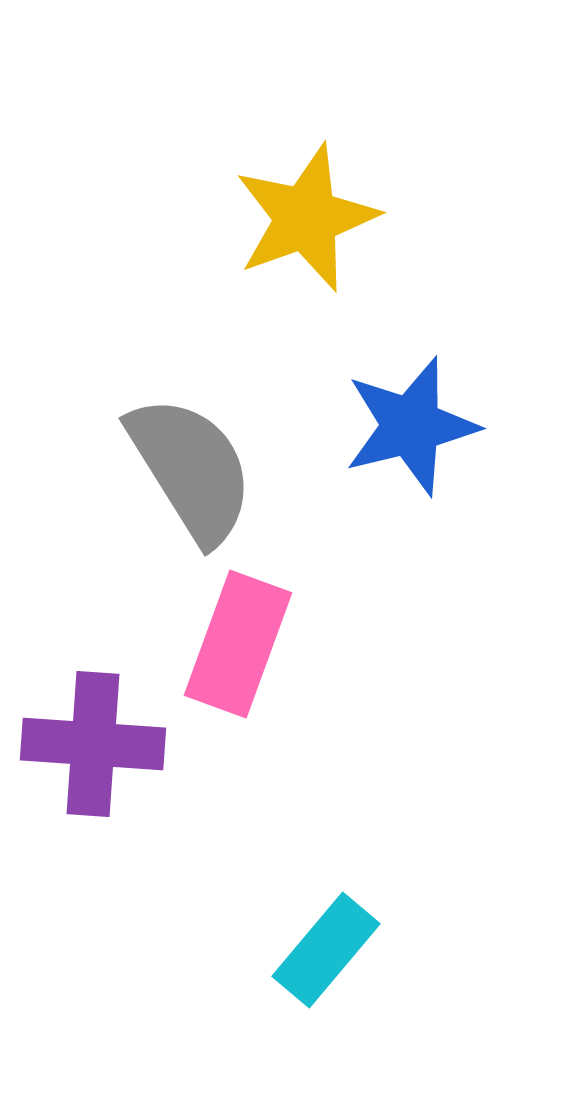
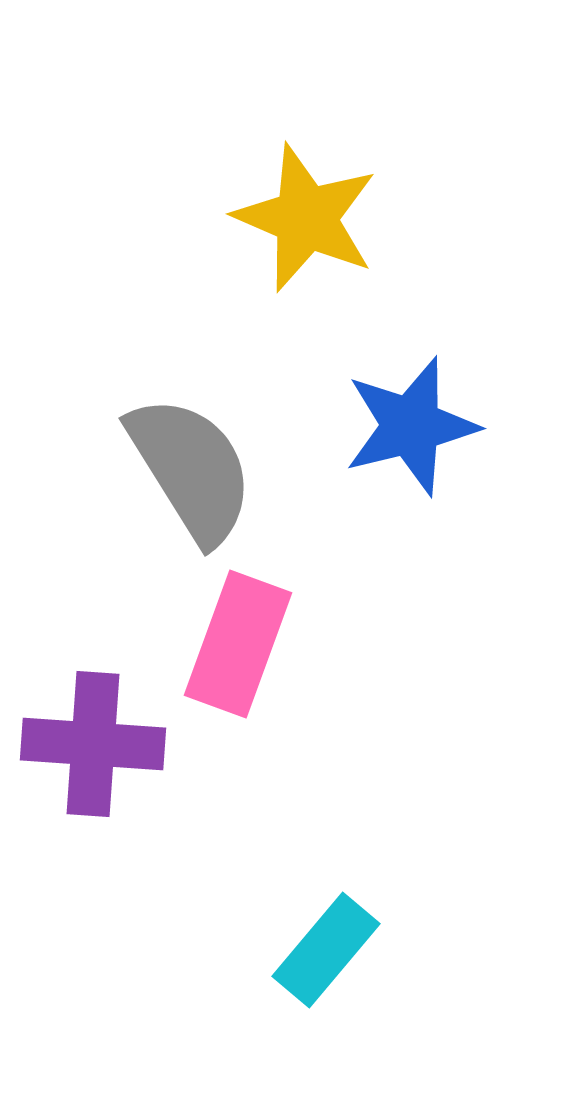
yellow star: rotated 29 degrees counterclockwise
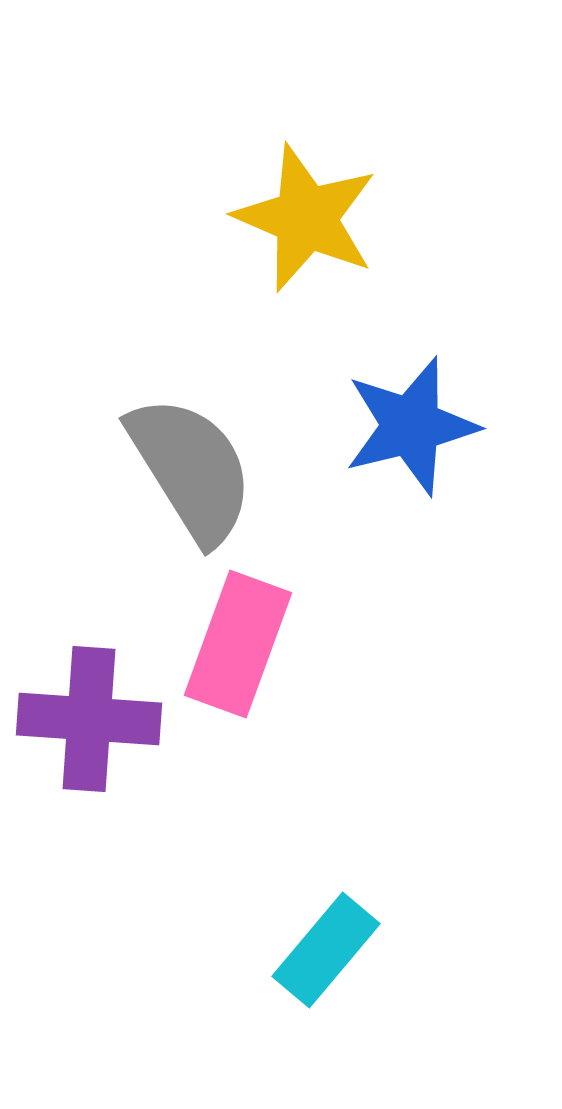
purple cross: moved 4 px left, 25 px up
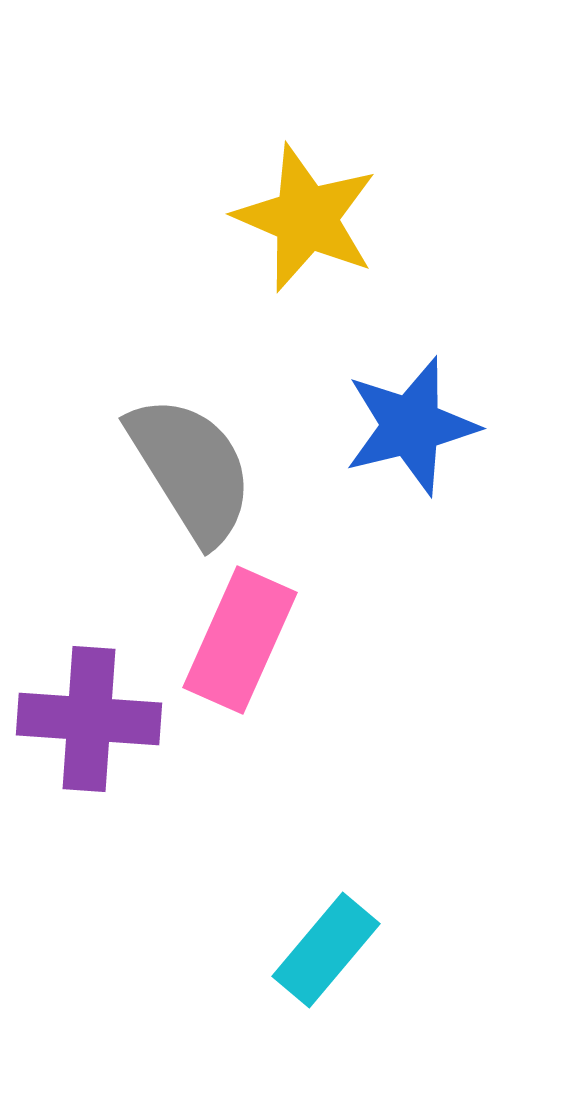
pink rectangle: moved 2 px right, 4 px up; rotated 4 degrees clockwise
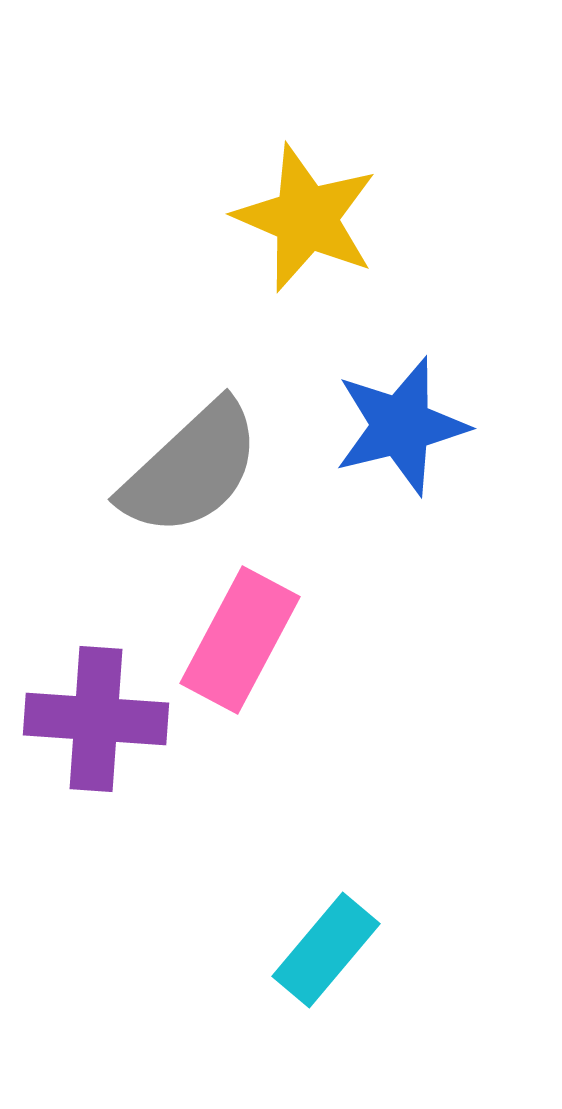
blue star: moved 10 px left
gray semicircle: rotated 79 degrees clockwise
pink rectangle: rotated 4 degrees clockwise
purple cross: moved 7 px right
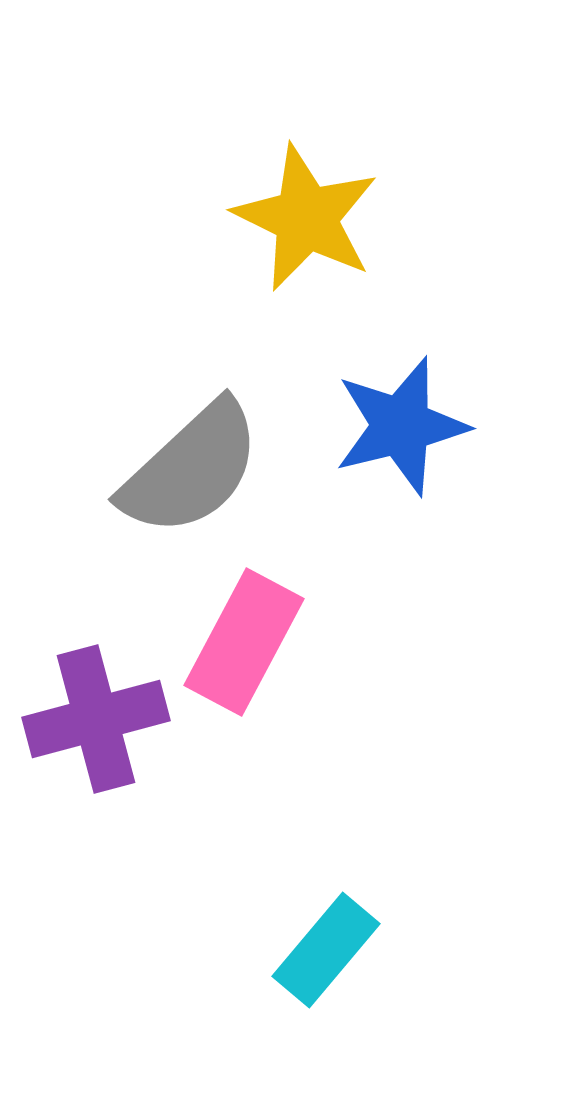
yellow star: rotated 3 degrees clockwise
pink rectangle: moved 4 px right, 2 px down
purple cross: rotated 19 degrees counterclockwise
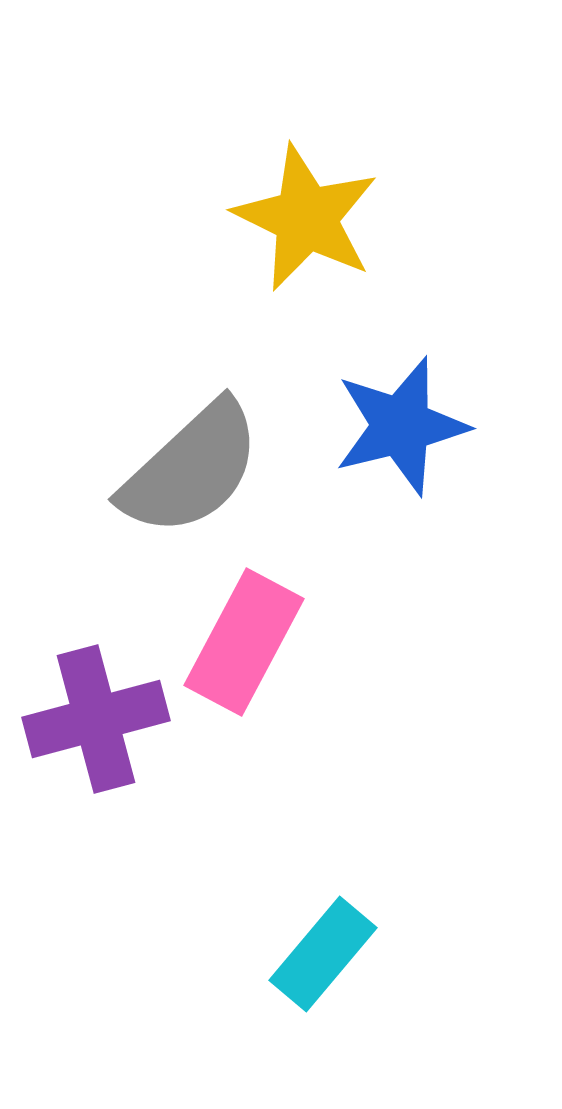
cyan rectangle: moved 3 px left, 4 px down
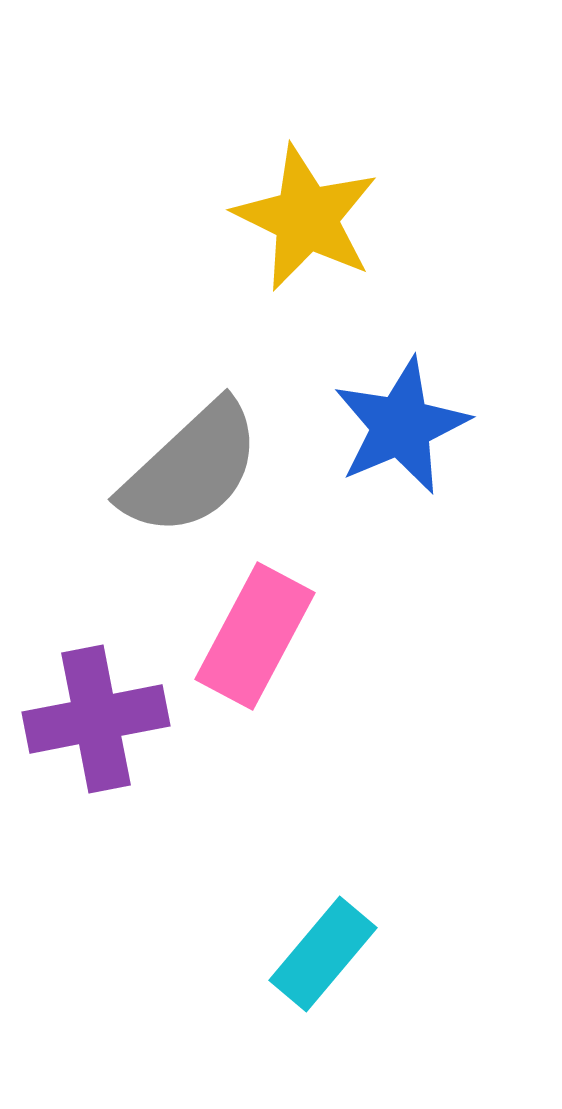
blue star: rotated 9 degrees counterclockwise
pink rectangle: moved 11 px right, 6 px up
purple cross: rotated 4 degrees clockwise
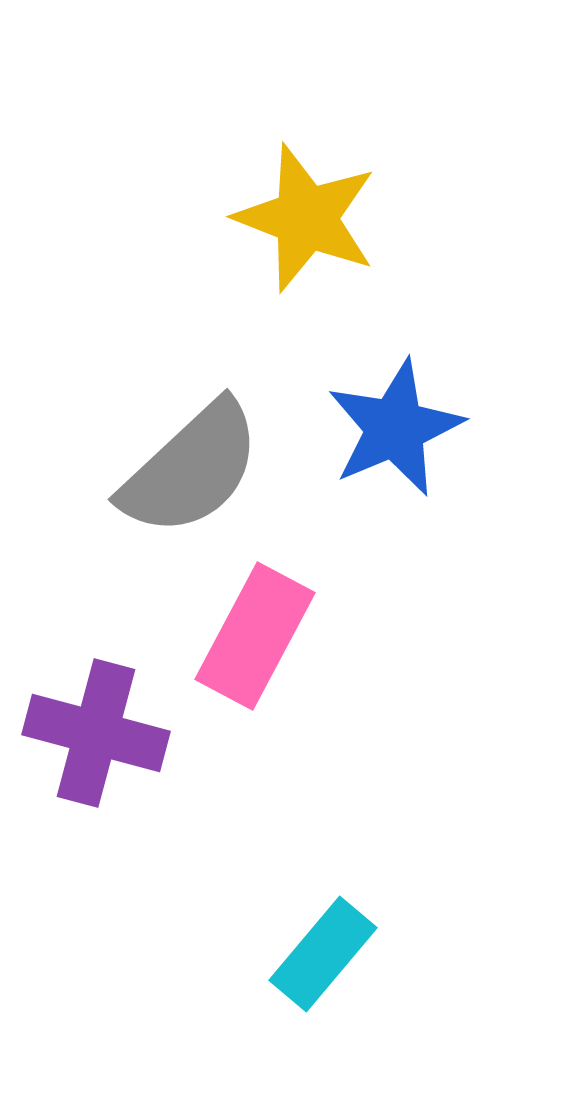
yellow star: rotated 5 degrees counterclockwise
blue star: moved 6 px left, 2 px down
purple cross: moved 14 px down; rotated 26 degrees clockwise
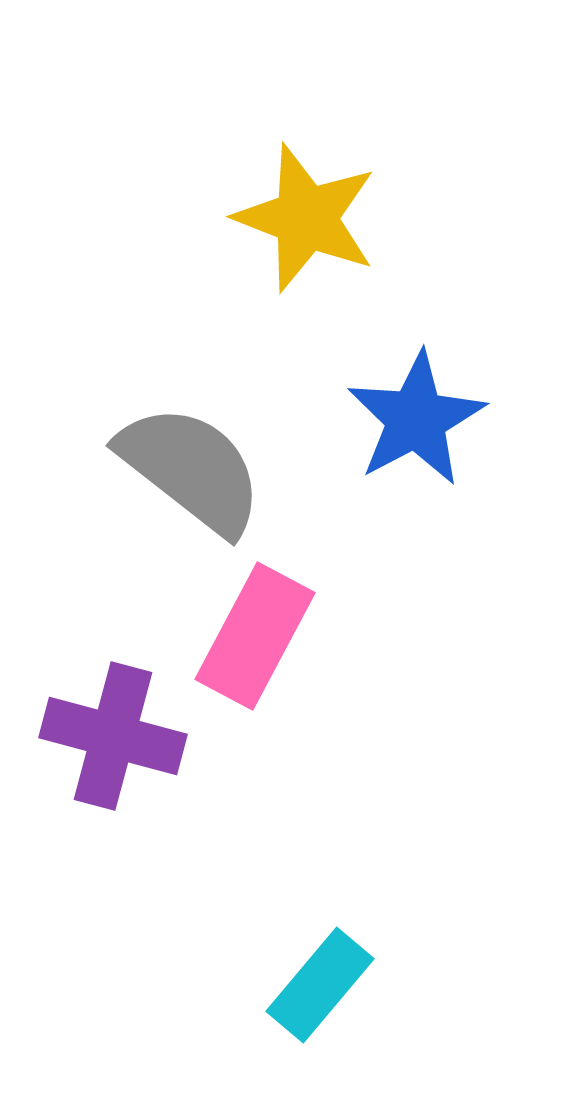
blue star: moved 21 px right, 9 px up; rotated 5 degrees counterclockwise
gray semicircle: rotated 99 degrees counterclockwise
purple cross: moved 17 px right, 3 px down
cyan rectangle: moved 3 px left, 31 px down
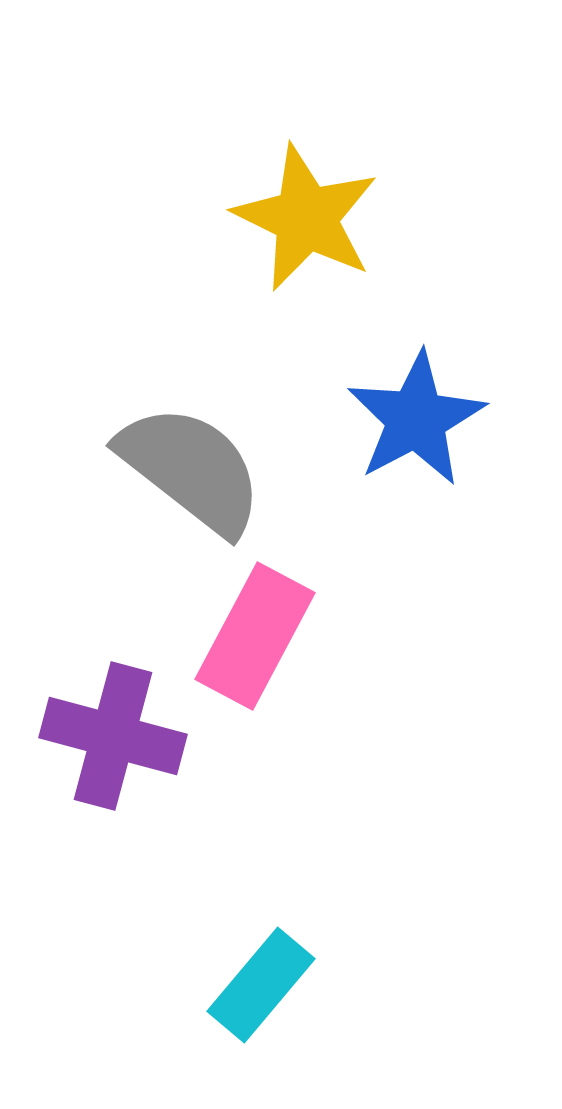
yellow star: rotated 5 degrees clockwise
cyan rectangle: moved 59 px left
